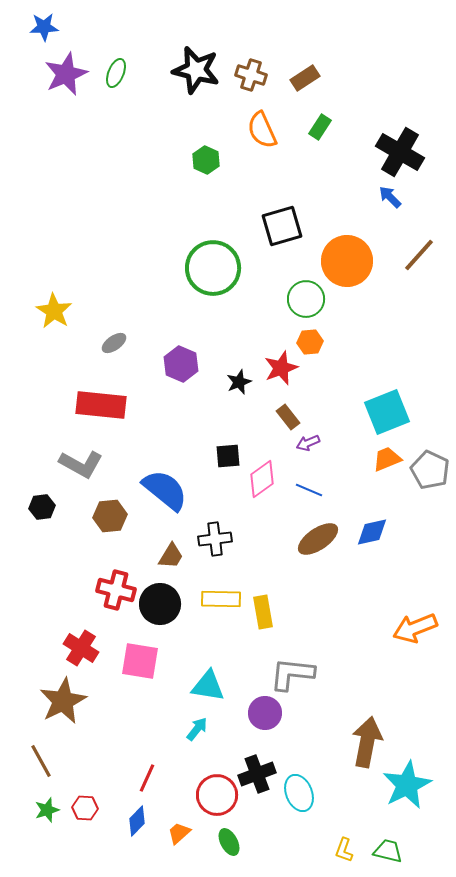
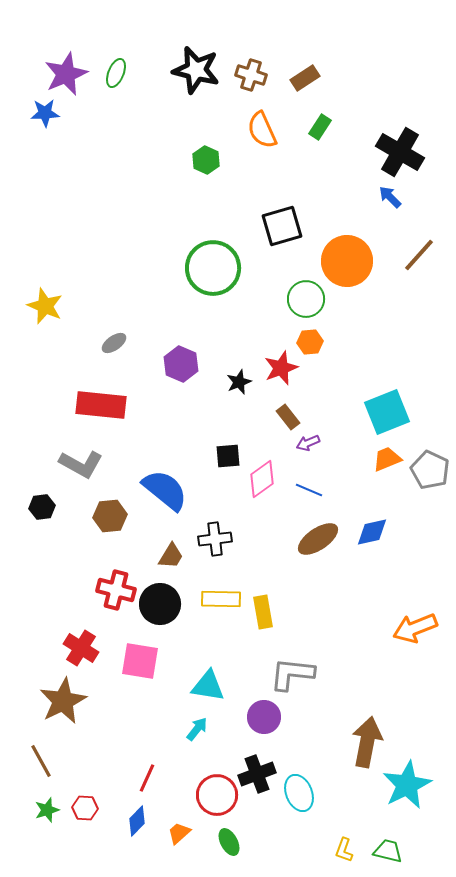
blue star at (44, 27): moved 1 px right, 86 px down
yellow star at (54, 311): moved 9 px left, 5 px up; rotated 9 degrees counterclockwise
purple circle at (265, 713): moved 1 px left, 4 px down
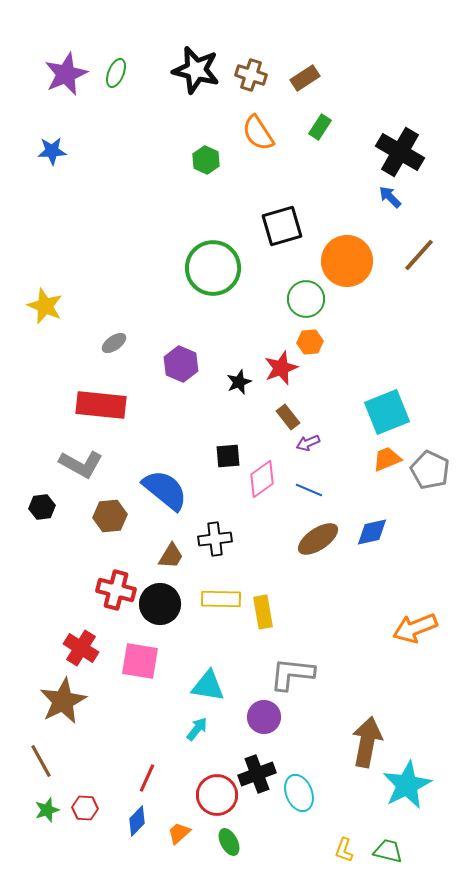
blue star at (45, 113): moved 7 px right, 38 px down
orange semicircle at (262, 130): moved 4 px left, 3 px down; rotated 9 degrees counterclockwise
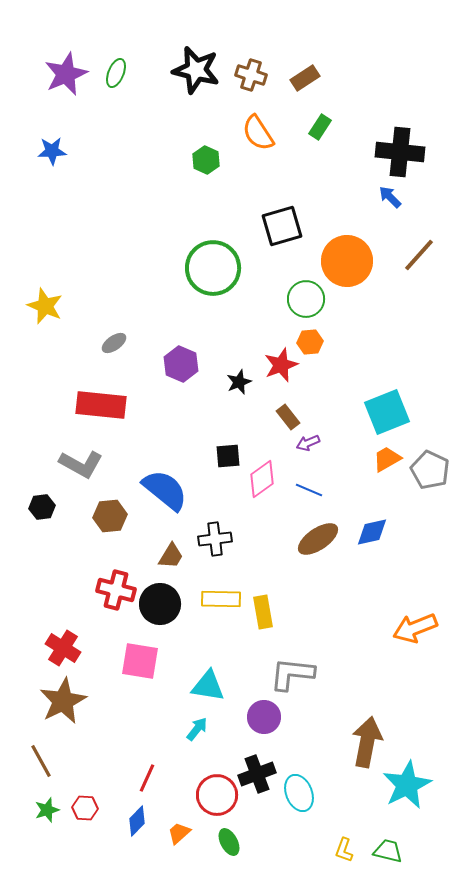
black cross at (400, 152): rotated 24 degrees counterclockwise
red star at (281, 368): moved 3 px up
orange trapezoid at (387, 459): rotated 8 degrees counterclockwise
red cross at (81, 648): moved 18 px left
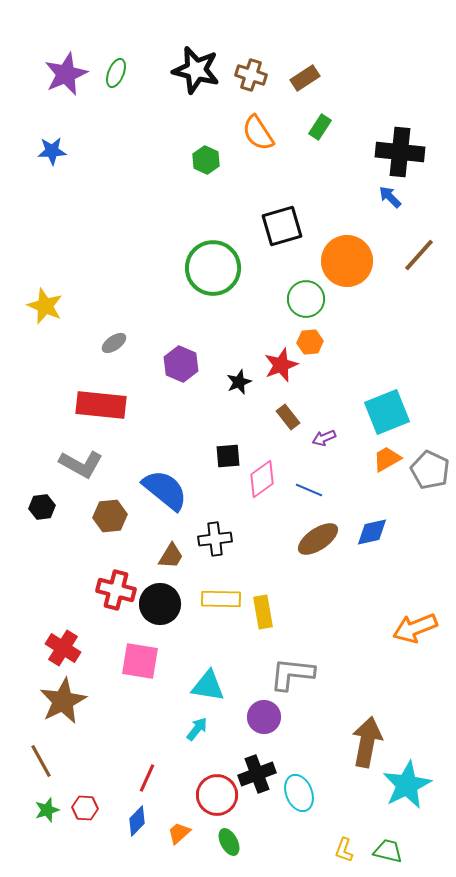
purple arrow at (308, 443): moved 16 px right, 5 px up
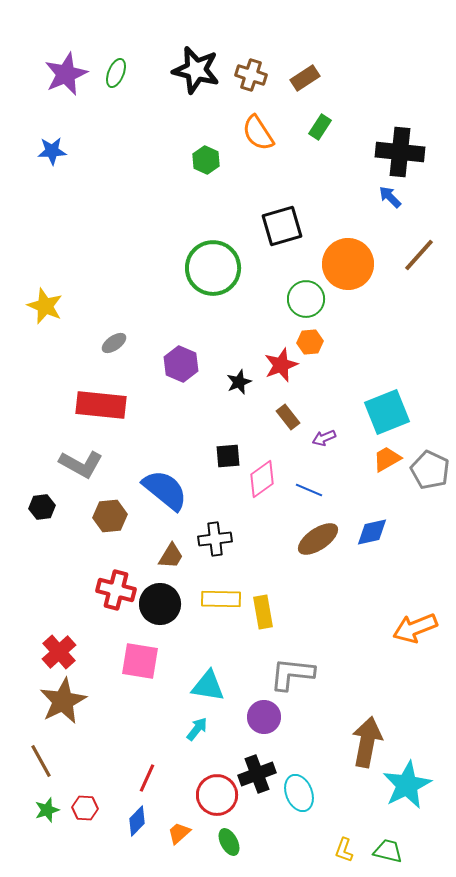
orange circle at (347, 261): moved 1 px right, 3 px down
red cross at (63, 648): moved 4 px left, 4 px down; rotated 16 degrees clockwise
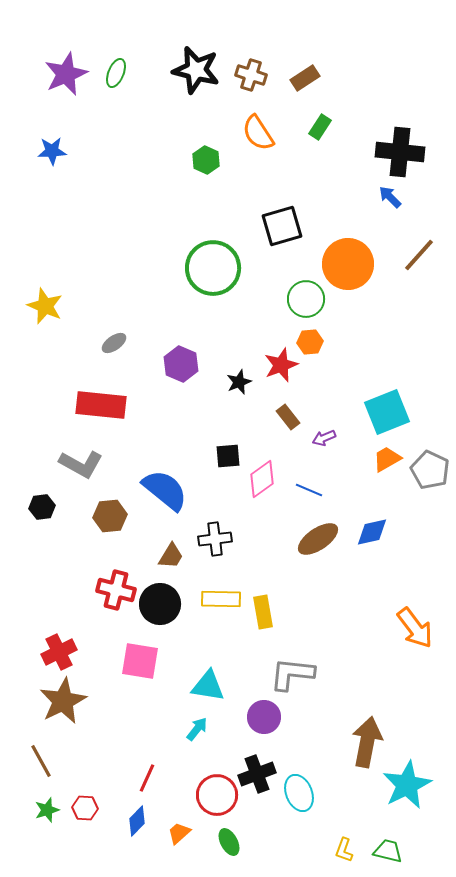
orange arrow at (415, 628): rotated 105 degrees counterclockwise
red cross at (59, 652): rotated 16 degrees clockwise
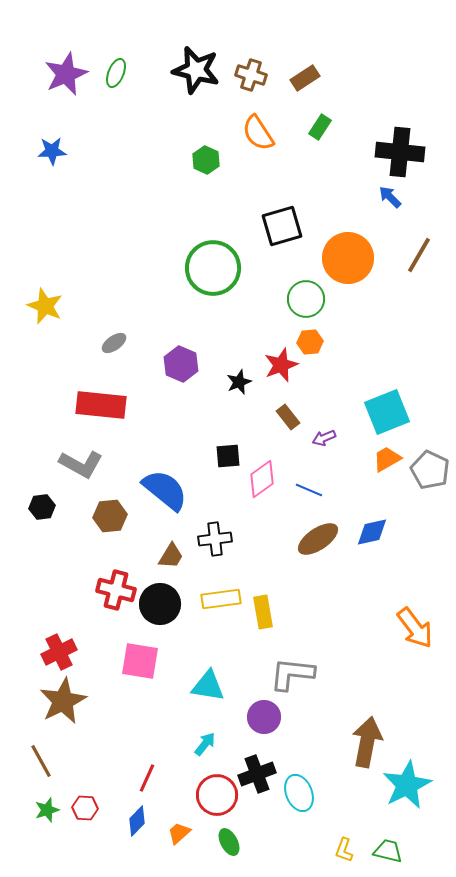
brown line at (419, 255): rotated 12 degrees counterclockwise
orange circle at (348, 264): moved 6 px up
yellow rectangle at (221, 599): rotated 9 degrees counterclockwise
cyan arrow at (197, 729): moved 8 px right, 15 px down
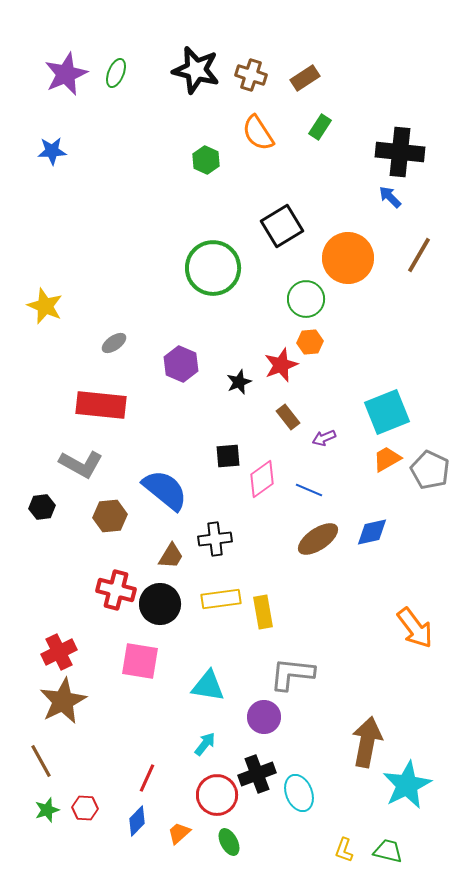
black square at (282, 226): rotated 15 degrees counterclockwise
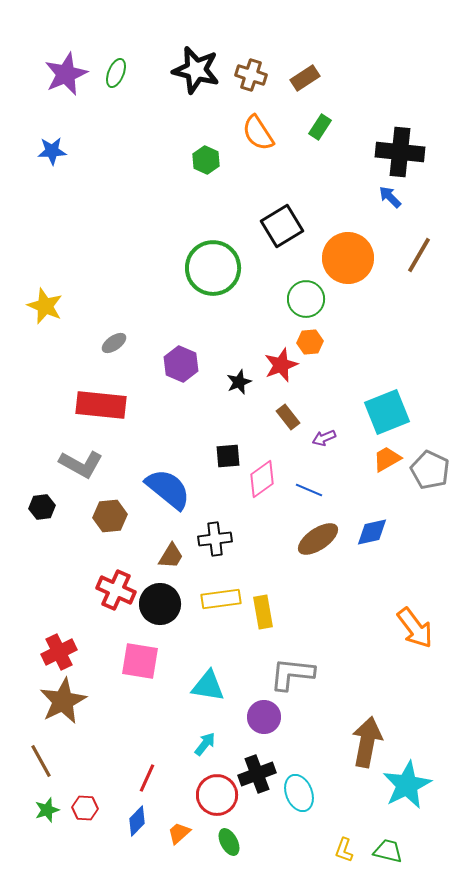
blue semicircle at (165, 490): moved 3 px right, 1 px up
red cross at (116, 590): rotated 9 degrees clockwise
